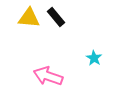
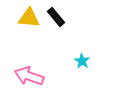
cyan star: moved 12 px left, 3 px down
pink arrow: moved 19 px left
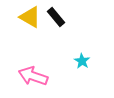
yellow triangle: moved 1 px right, 1 px up; rotated 25 degrees clockwise
pink arrow: moved 4 px right
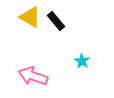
black rectangle: moved 4 px down
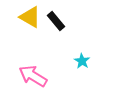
pink arrow: rotated 12 degrees clockwise
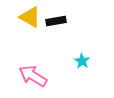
black rectangle: rotated 60 degrees counterclockwise
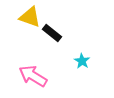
yellow triangle: rotated 10 degrees counterclockwise
black rectangle: moved 4 px left, 12 px down; rotated 48 degrees clockwise
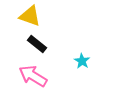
yellow triangle: moved 1 px up
black rectangle: moved 15 px left, 11 px down
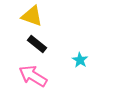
yellow triangle: moved 2 px right
cyan star: moved 2 px left, 1 px up
